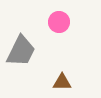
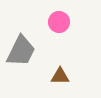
brown triangle: moved 2 px left, 6 px up
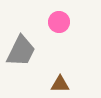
brown triangle: moved 8 px down
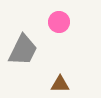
gray trapezoid: moved 2 px right, 1 px up
